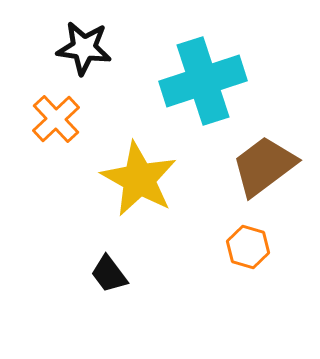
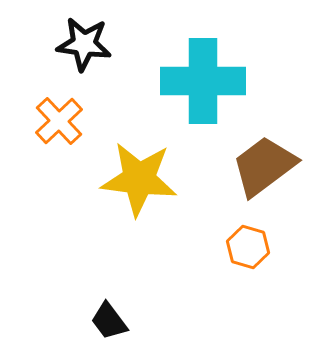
black star: moved 4 px up
cyan cross: rotated 18 degrees clockwise
orange cross: moved 3 px right, 2 px down
yellow star: rotated 22 degrees counterclockwise
black trapezoid: moved 47 px down
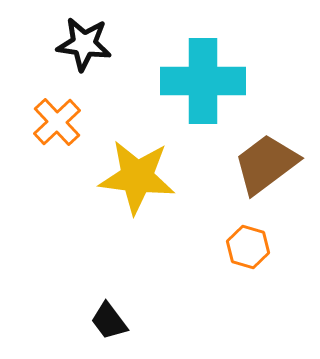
orange cross: moved 2 px left, 1 px down
brown trapezoid: moved 2 px right, 2 px up
yellow star: moved 2 px left, 2 px up
